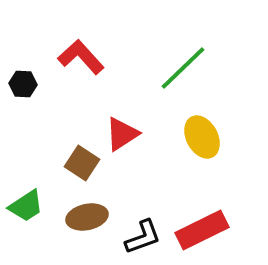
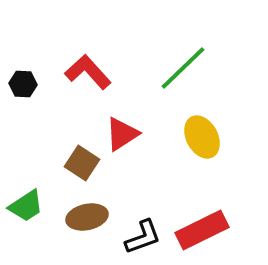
red L-shape: moved 7 px right, 15 px down
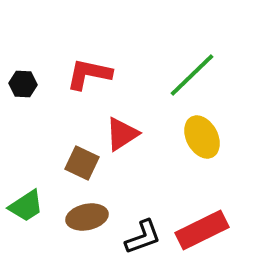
green line: moved 9 px right, 7 px down
red L-shape: moved 1 px right, 2 px down; rotated 36 degrees counterclockwise
brown square: rotated 8 degrees counterclockwise
